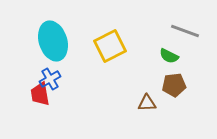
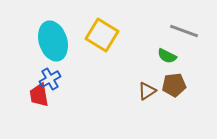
gray line: moved 1 px left
yellow square: moved 8 px left, 11 px up; rotated 32 degrees counterclockwise
green semicircle: moved 2 px left
red trapezoid: moved 1 px left, 1 px down
brown triangle: moved 12 px up; rotated 30 degrees counterclockwise
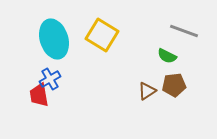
cyan ellipse: moved 1 px right, 2 px up
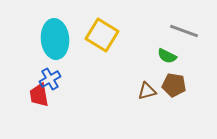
cyan ellipse: moved 1 px right; rotated 12 degrees clockwise
brown pentagon: rotated 15 degrees clockwise
brown triangle: rotated 18 degrees clockwise
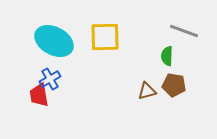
yellow square: moved 3 px right, 2 px down; rotated 32 degrees counterclockwise
cyan ellipse: moved 1 px left, 2 px down; rotated 57 degrees counterclockwise
green semicircle: rotated 66 degrees clockwise
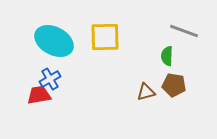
brown triangle: moved 1 px left, 1 px down
red trapezoid: rotated 90 degrees clockwise
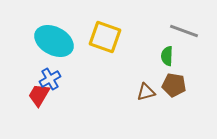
yellow square: rotated 20 degrees clockwise
red trapezoid: rotated 50 degrees counterclockwise
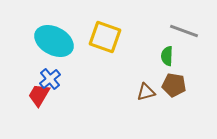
blue cross: rotated 10 degrees counterclockwise
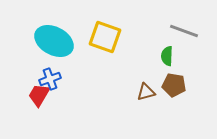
blue cross: rotated 20 degrees clockwise
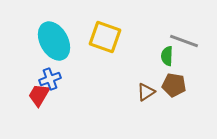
gray line: moved 10 px down
cyan ellipse: rotated 33 degrees clockwise
brown triangle: rotated 18 degrees counterclockwise
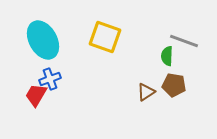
cyan ellipse: moved 11 px left, 1 px up
red trapezoid: moved 3 px left
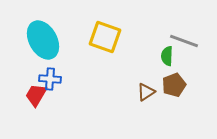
blue cross: rotated 25 degrees clockwise
brown pentagon: rotated 30 degrees counterclockwise
